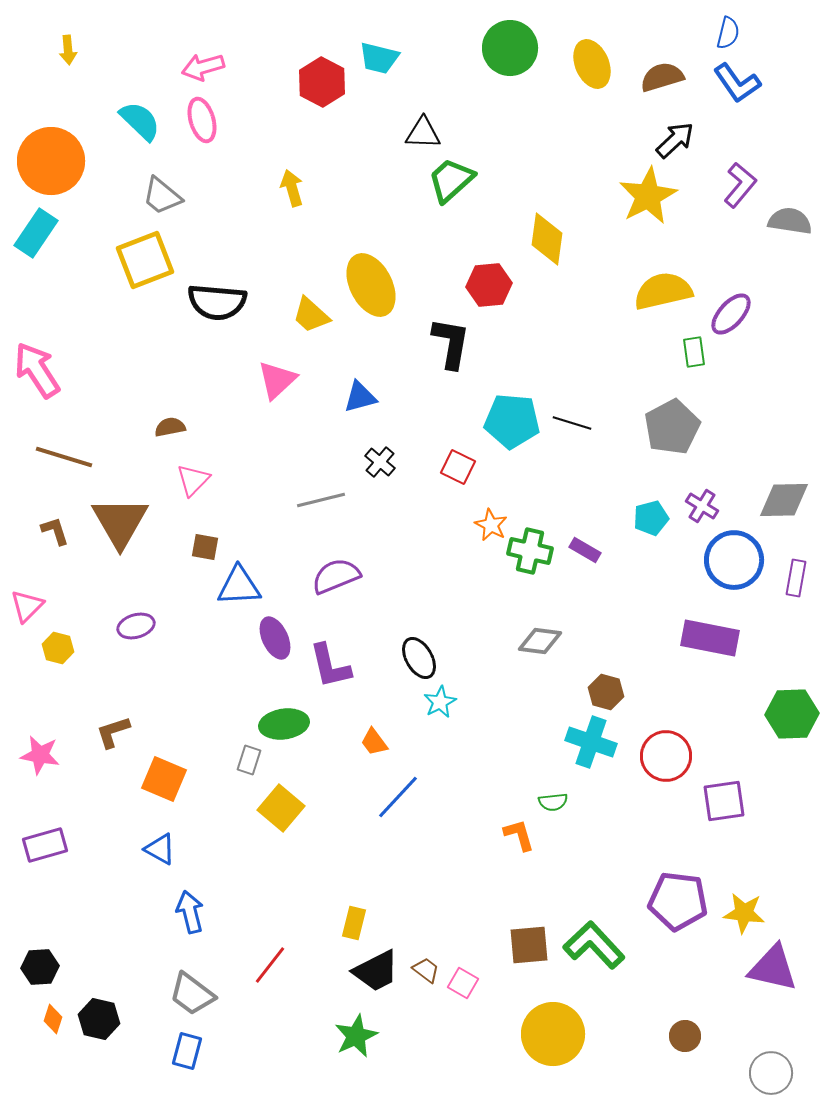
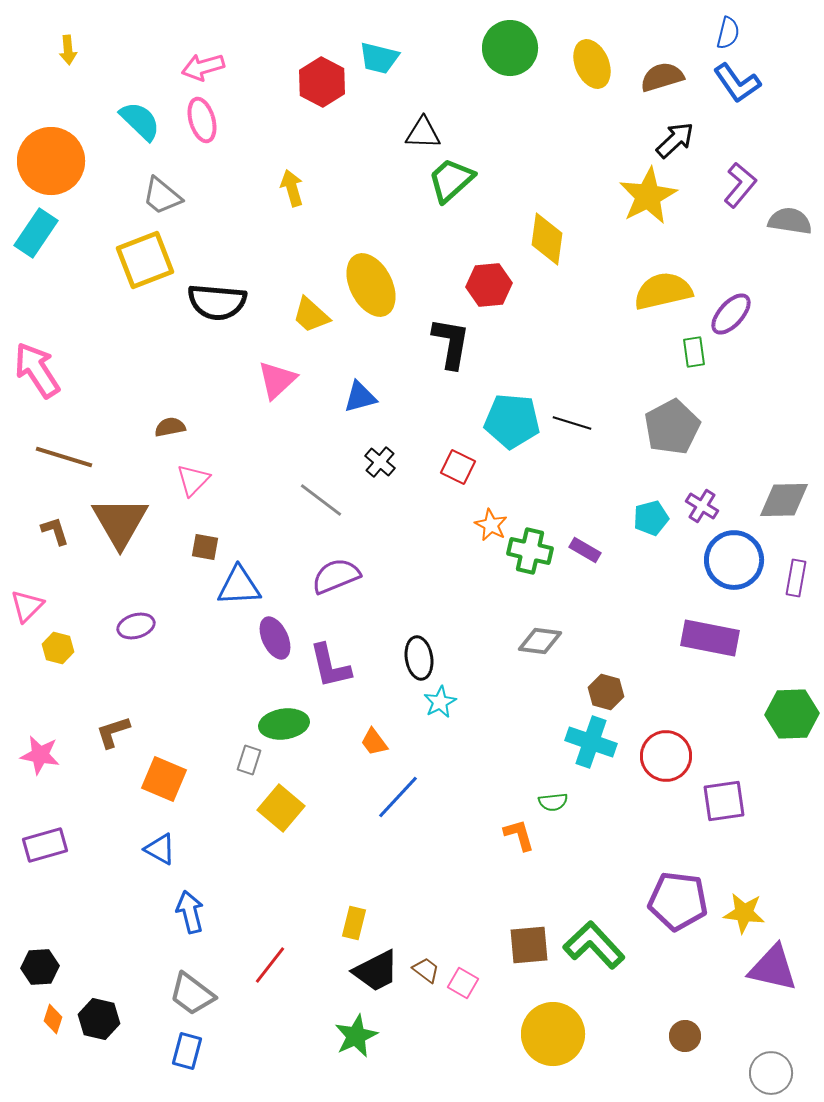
gray line at (321, 500): rotated 51 degrees clockwise
black ellipse at (419, 658): rotated 21 degrees clockwise
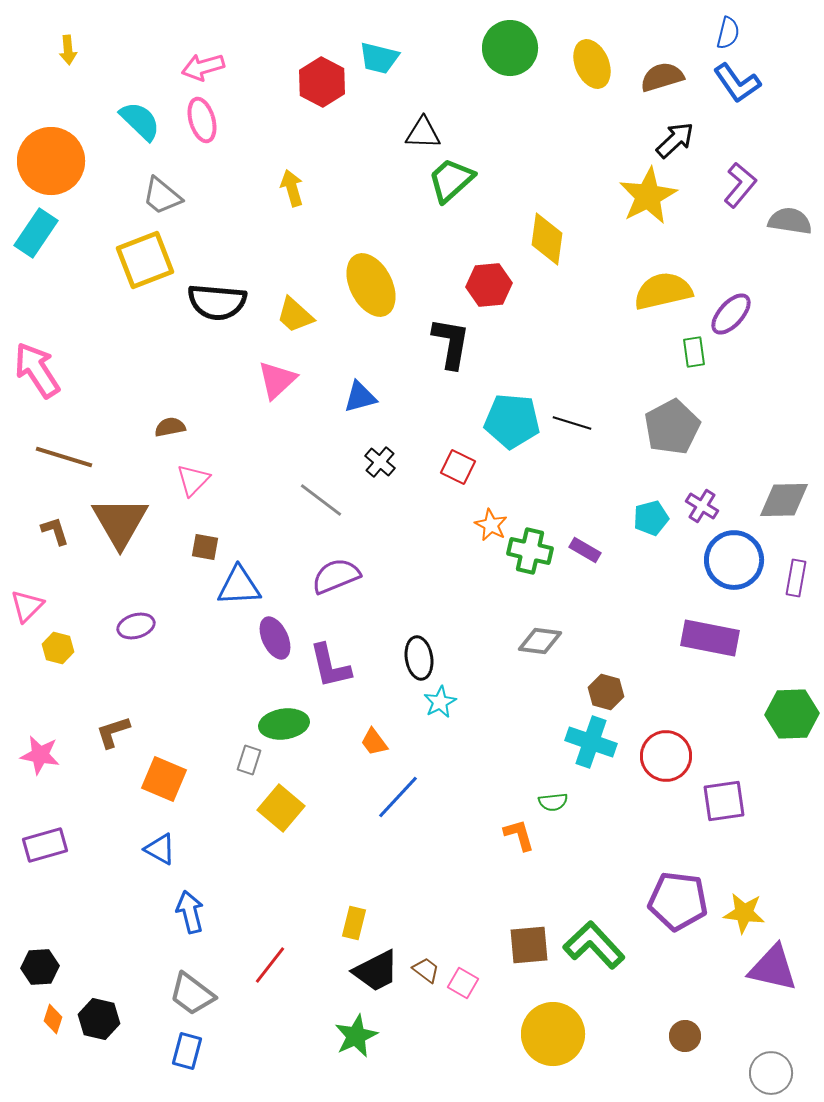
yellow trapezoid at (311, 315): moved 16 px left
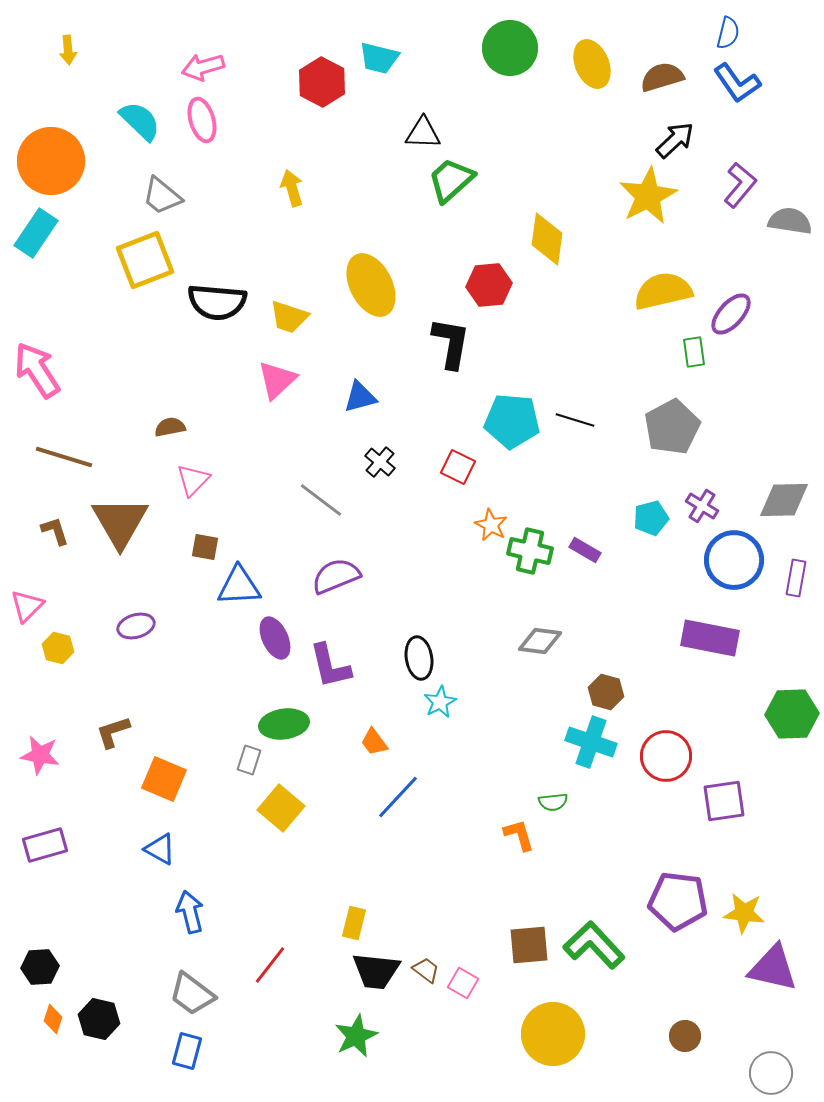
yellow trapezoid at (295, 315): moved 6 px left, 2 px down; rotated 24 degrees counterclockwise
black line at (572, 423): moved 3 px right, 3 px up
black trapezoid at (376, 971): rotated 33 degrees clockwise
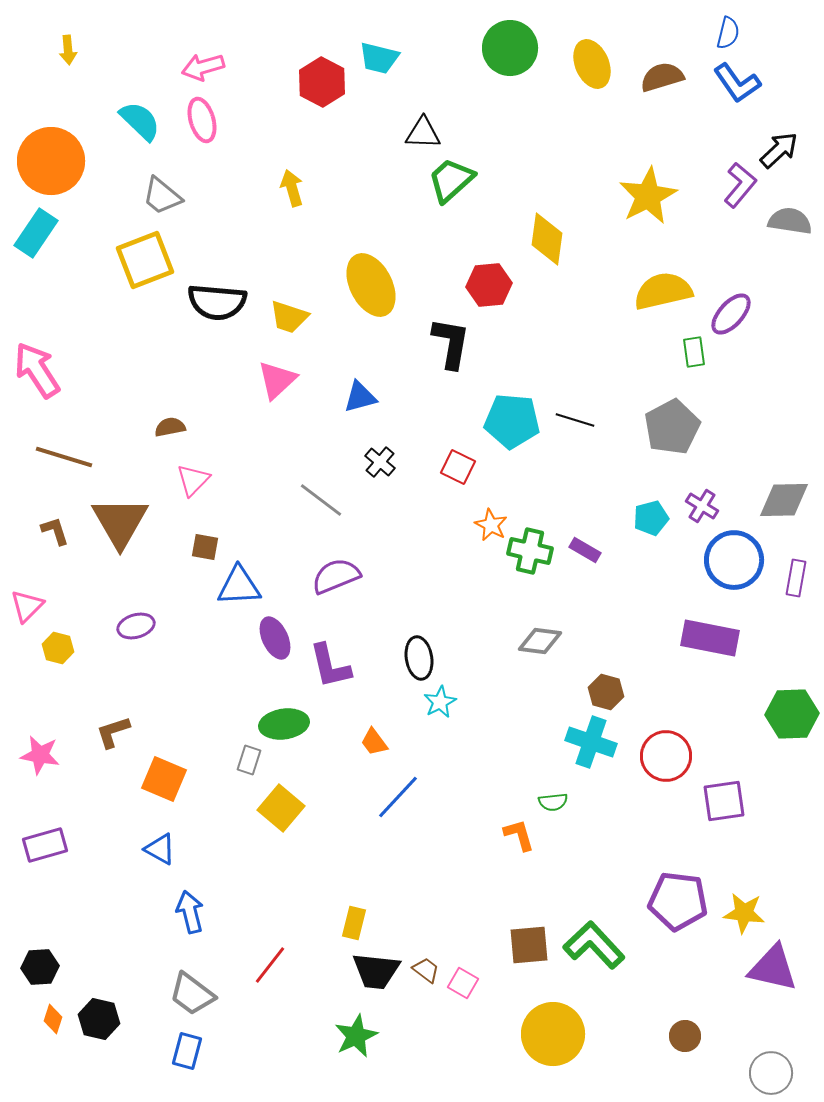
black arrow at (675, 140): moved 104 px right, 10 px down
